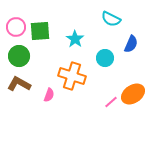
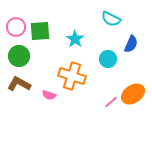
cyan circle: moved 3 px right, 1 px down
pink semicircle: rotated 88 degrees clockwise
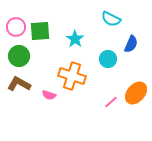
orange ellipse: moved 3 px right, 1 px up; rotated 15 degrees counterclockwise
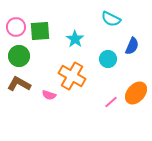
blue semicircle: moved 1 px right, 2 px down
orange cross: rotated 12 degrees clockwise
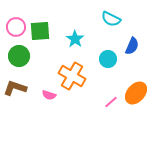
brown L-shape: moved 4 px left, 4 px down; rotated 10 degrees counterclockwise
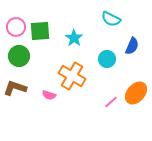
cyan star: moved 1 px left, 1 px up
cyan circle: moved 1 px left
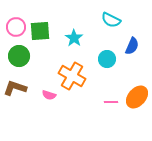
cyan semicircle: moved 1 px down
orange ellipse: moved 1 px right, 4 px down
pink line: rotated 40 degrees clockwise
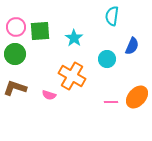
cyan semicircle: moved 1 px right, 4 px up; rotated 72 degrees clockwise
green circle: moved 4 px left, 2 px up
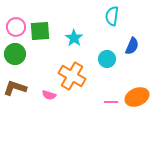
orange ellipse: rotated 25 degrees clockwise
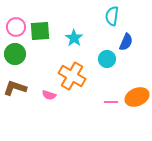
blue semicircle: moved 6 px left, 4 px up
